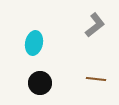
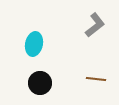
cyan ellipse: moved 1 px down
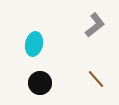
brown line: rotated 42 degrees clockwise
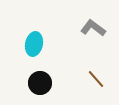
gray L-shape: moved 2 px left, 3 px down; rotated 105 degrees counterclockwise
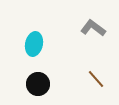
black circle: moved 2 px left, 1 px down
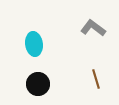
cyan ellipse: rotated 20 degrees counterclockwise
brown line: rotated 24 degrees clockwise
